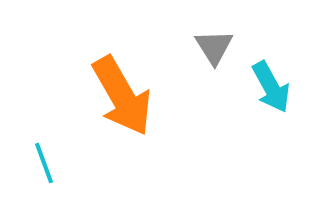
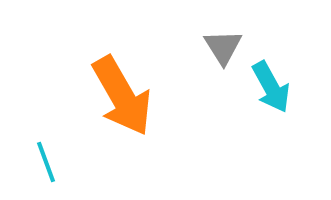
gray triangle: moved 9 px right
cyan line: moved 2 px right, 1 px up
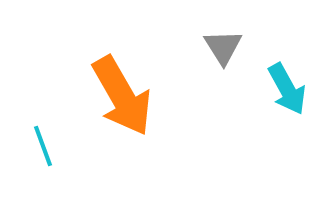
cyan arrow: moved 16 px right, 2 px down
cyan line: moved 3 px left, 16 px up
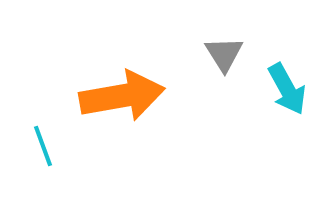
gray triangle: moved 1 px right, 7 px down
orange arrow: rotated 70 degrees counterclockwise
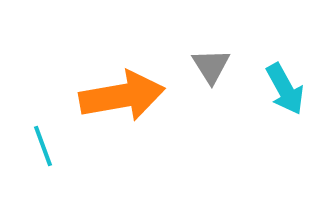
gray triangle: moved 13 px left, 12 px down
cyan arrow: moved 2 px left
